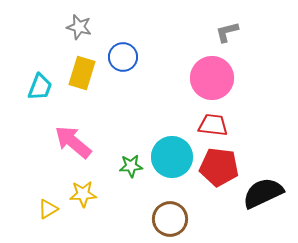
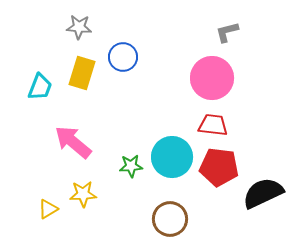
gray star: rotated 10 degrees counterclockwise
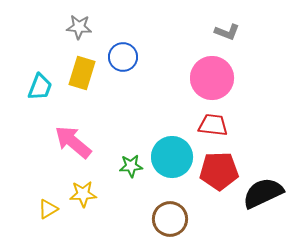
gray L-shape: rotated 145 degrees counterclockwise
red pentagon: moved 4 px down; rotated 9 degrees counterclockwise
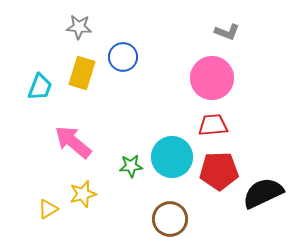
red trapezoid: rotated 12 degrees counterclockwise
yellow star: rotated 12 degrees counterclockwise
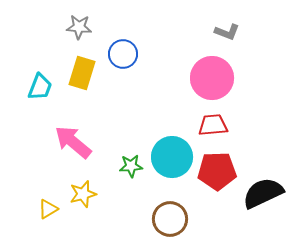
blue circle: moved 3 px up
red pentagon: moved 2 px left
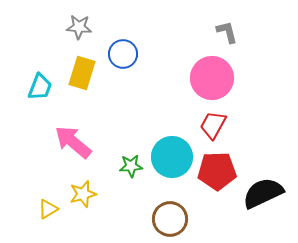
gray L-shape: rotated 125 degrees counterclockwise
red trapezoid: rotated 56 degrees counterclockwise
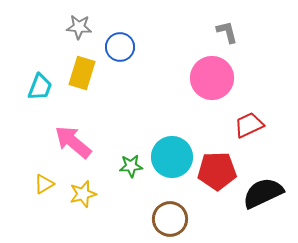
blue circle: moved 3 px left, 7 px up
red trapezoid: moved 36 px right; rotated 36 degrees clockwise
yellow triangle: moved 4 px left, 25 px up
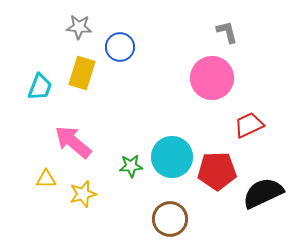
yellow triangle: moved 2 px right, 5 px up; rotated 30 degrees clockwise
